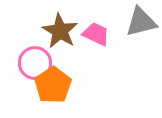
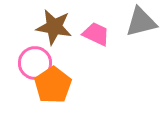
brown star: moved 6 px left, 4 px up; rotated 21 degrees counterclockwise
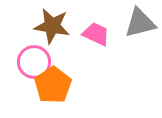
gray triangle: moved 1 px left, 1 px down
brown star: moved 2 px left, 1 px up
pink circle: moved 1 px left, 1 px up
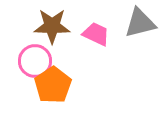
brown star: rotated 9 degrees counterclockwise
pink circle: moved 1 px right, 1 px up
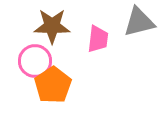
gray triangle: moved 1 px left, 1 px up
pink trapezoid: moved 2 px right, 5 px down; rotated 72 degrees clockwise
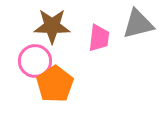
gray triangle: moved 1 px left, 2 px down
pink trapezoid: moved 1 px right, 1 px up
orange pentagon: moved 2 px right, 1 px up
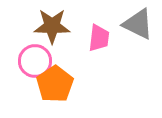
gray triangle: rotated 40 degrees clockwise
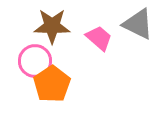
pink trapezoid: rotated 56 degrees counterclockwise
orange pentagon: moved 3 px left
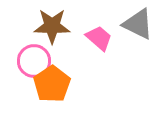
pink circle: moved 1 px left
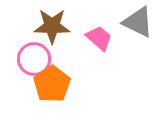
gray triangle: moved 2 px up
pink circle: moved 2 px up
